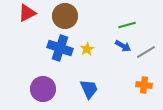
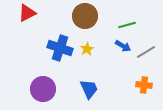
brown circle: moved 20 px right
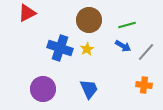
brown circle: moved 4 px right, 4 px down
gray line: rotated 18 degrees counterclockwise
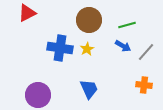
blue cross: rotated 10 degrees counterclockwise
purple circle: moved 5 px left, 6 px down
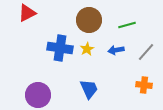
blue arrow: moved 7 px left, 4 px down; rotated 140 degrees clockwise
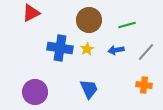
red triangle: moved 4 px right
purple circle: moved 3 px left, 3 px up
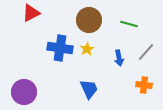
green line: moved 2 px right, 1 px up; rotated 30 degrees clockwise
blue arrow: moved 3 px right, 8 px down; rotated 91 degrees counterclockwise
purple circle: moved 11 px left
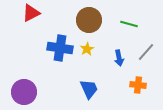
orange cross: moved 6 px left
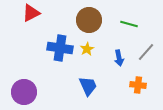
blue trapezoid: moved 1 px left, 3 px up
